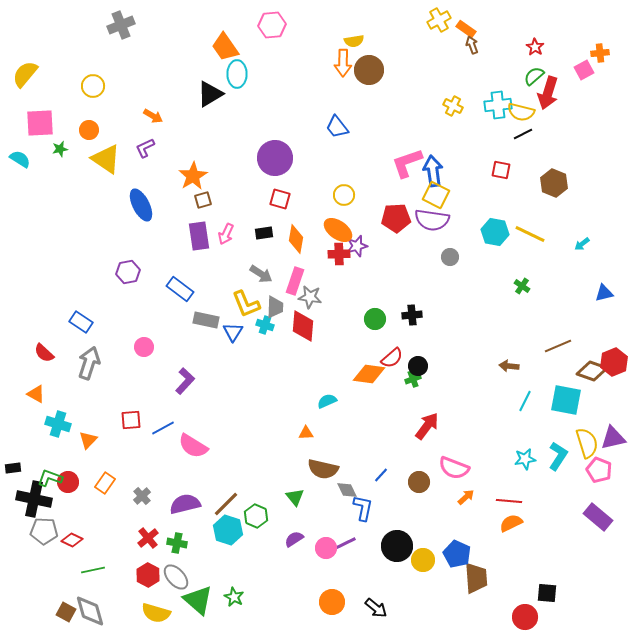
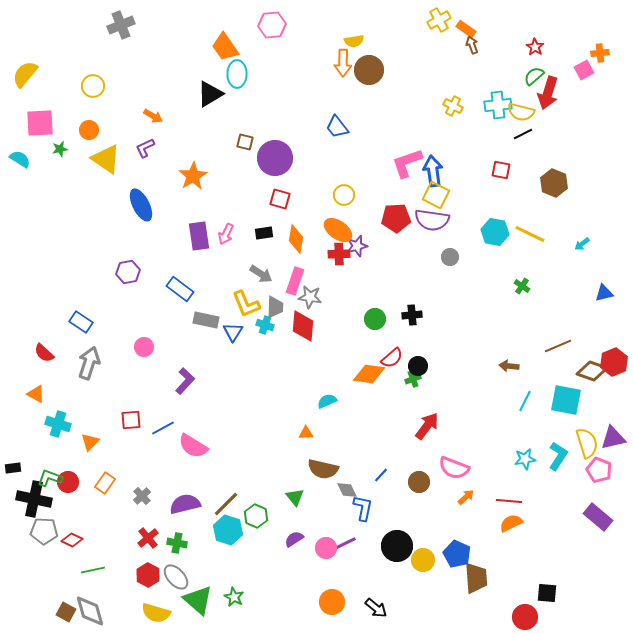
brown square at (203, 200): moved 42 px right, 58 px up; rotated 30 degrees clockwise
orange triangle at (88, 440): moved 2 px right, 2 px down
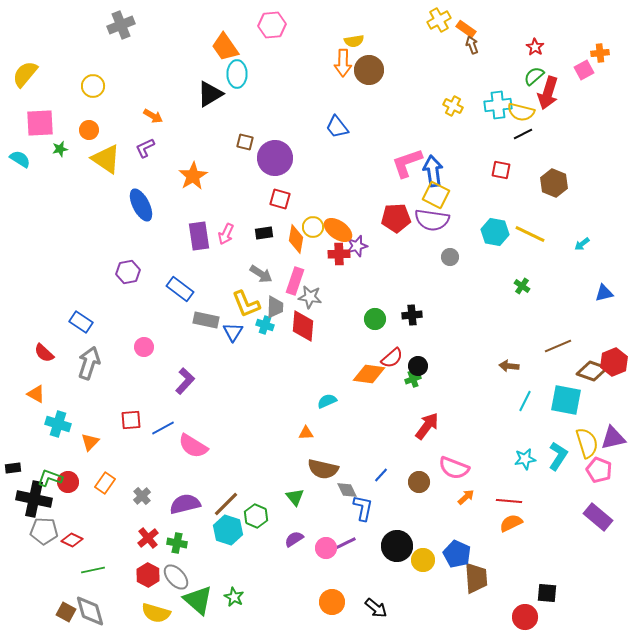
yellow circle at (344, 195): moved 31 px left, 32 px down
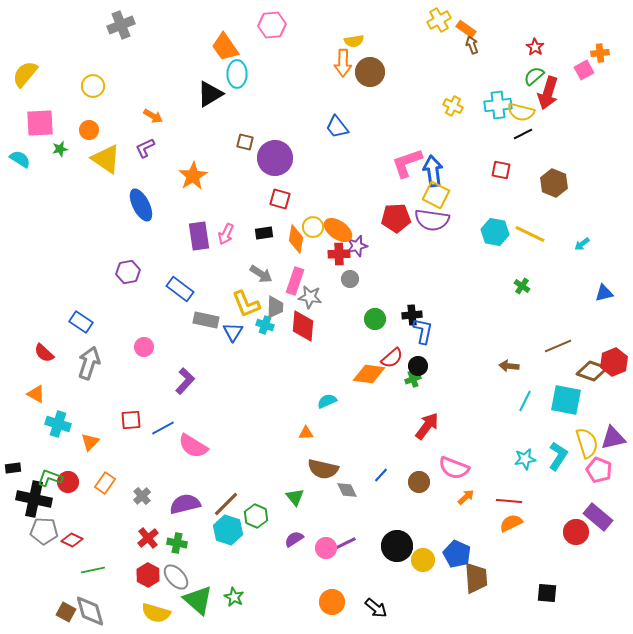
brown circle at (369, 70): moved 1 px right, 2 px down
gray circle at (450, 257): moved 100 px left, 22 px down
blue L-shape at (363, 508): moved 60 px right, 177 px up
red circle at (525, 617): moved 51 px right, 85 px up
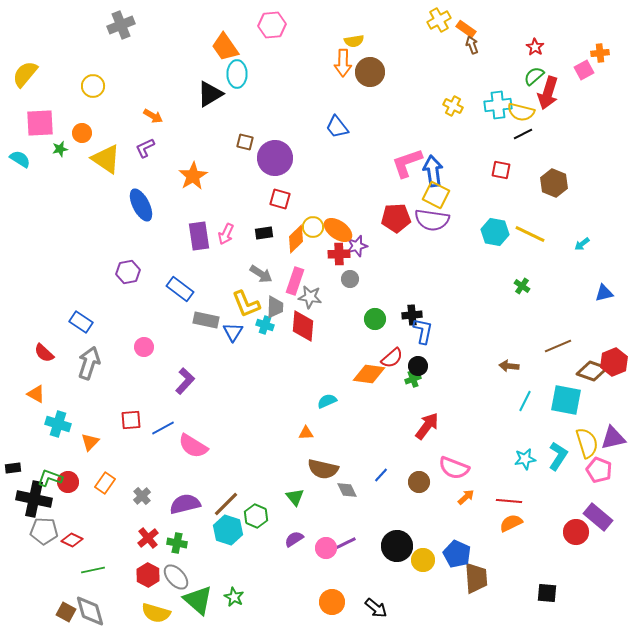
orange circle at (89, 130): moved 7 px left, 3 px down
orange diamond at (296, 239): rotated 36 degrees clockwise
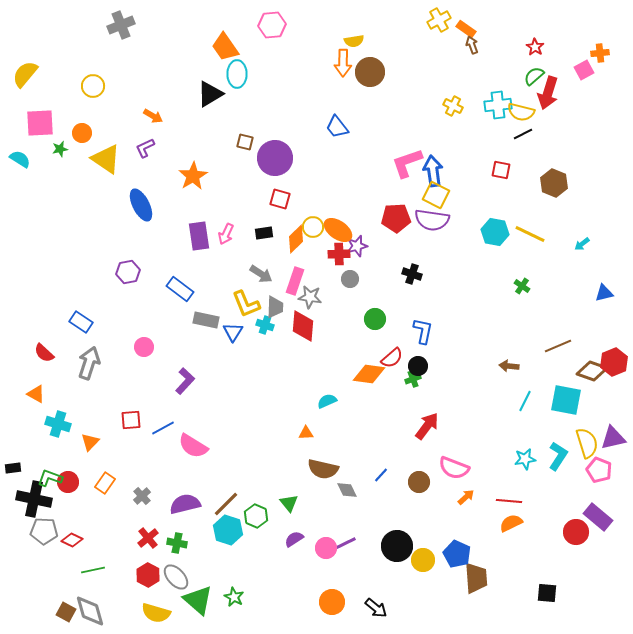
black cross at (412, 315): moved 41 px up; rotated 24 degrees clockwise
green triangle at (295, 497): moved 6 px left, 6 px down
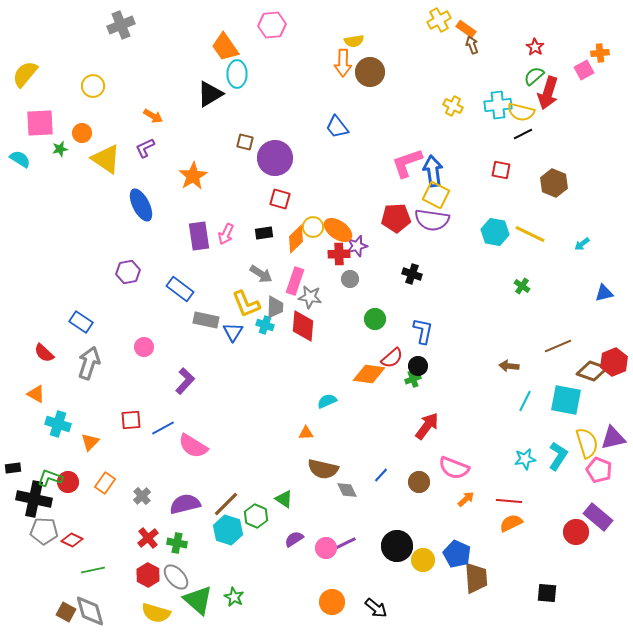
orange arrow at (466, 497): moved 2 px down
green triangle at (289, 503): moved 5 px left, 4 px up; rotated 18 degrees counterclockwise
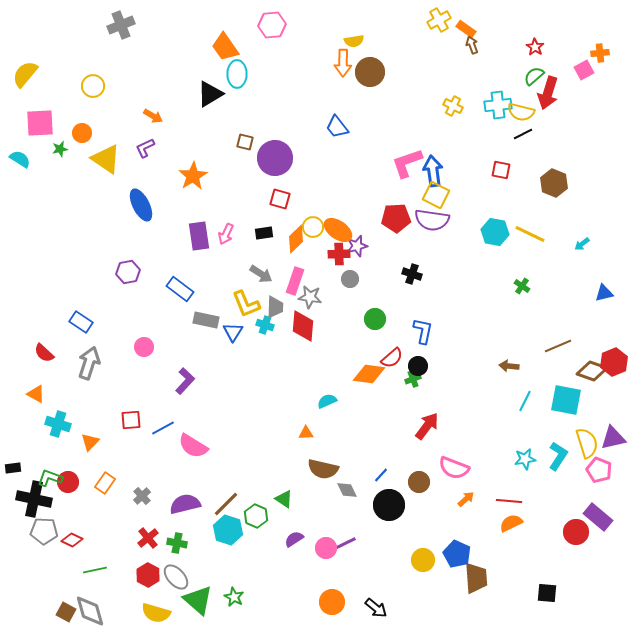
black circle at (397, 546): moved 8 px left, 41 px up
green line at (93, 570): moved 2 px right
